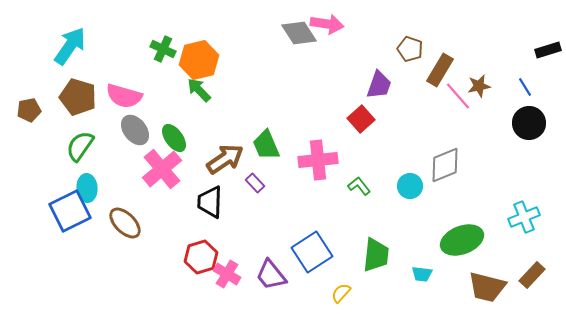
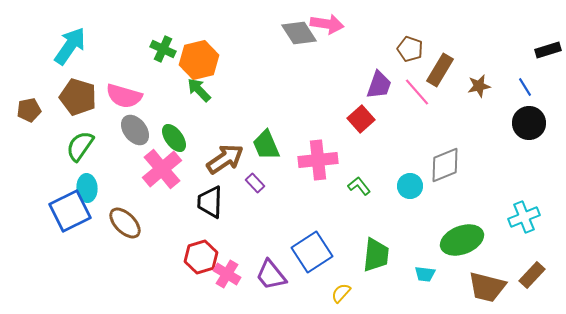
pink line at (458, 96): moved 41 px left, 4 px up
cyan trapezoid at (422, 274): moved 3 px right
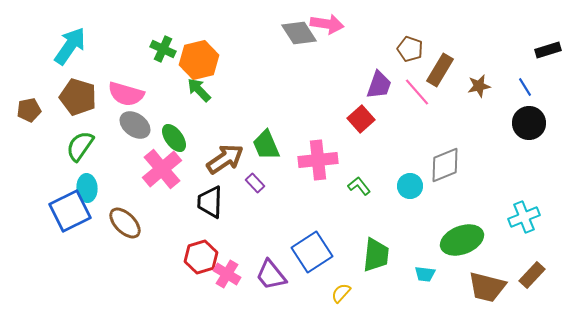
pink semicircle at (124, 96): moved 2 px right, 2 px up
gray ellipse at (135, 130): moved 5 px up; rotated 16 degrees counterclockwise
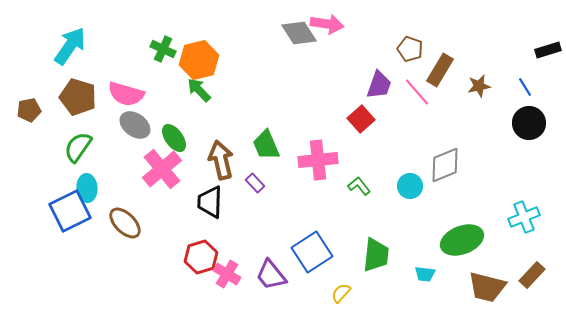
green semicircle at (80, 146): moved 2 px left, 1 px down
brown arrow at (225, 159): moved 4 px left, 1 px down; rotated 69 degrees counterclockwise
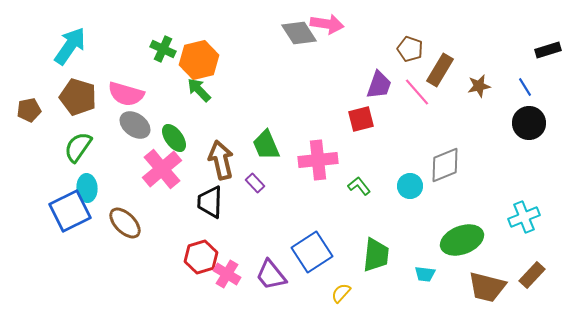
red square at (361, 119): rotated 28 degrees clockwise
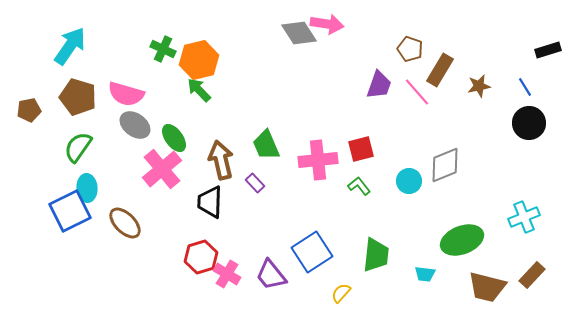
red square at (361, 119): moved 30 px down
cyan circle at (410, 186): moved 1 px left, 5 px up
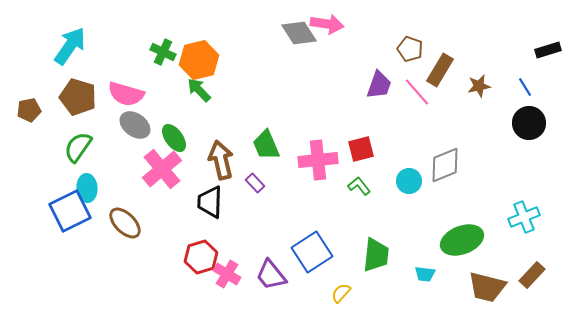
green cross at (163, 49): moved 3 px down
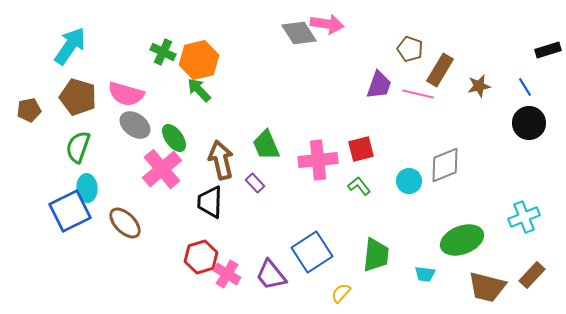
pink line at (417, 92): moved 1 px right, 2 px down; rotated 36 degrees counterclockwise
green semicircle at (78, 147): rotated 16 degrees counterclockwise
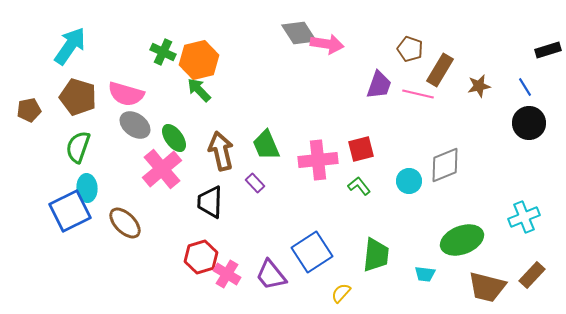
pink arrow at (327, 24): moved 20 px down
brown arrow at (221, 160): moved 9 px up
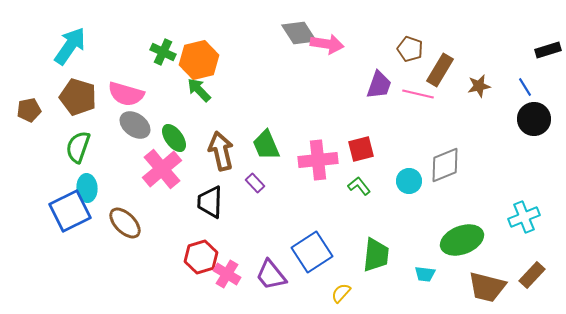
black circle at (529, 123): moved 5 px right, 4 px up
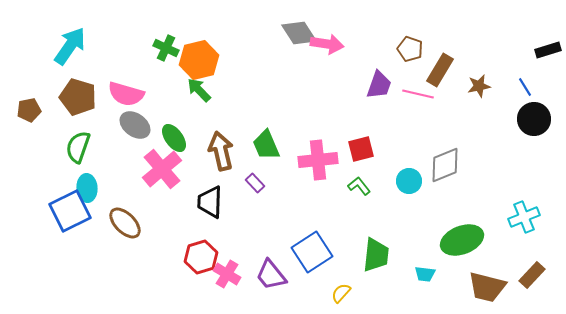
green cross at (163, 52): moved 3 px right, 4 px up
